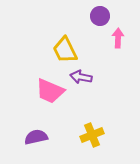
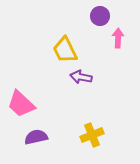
pink trapezoid: moved 29 px left, 13 px down; rotated 20 degrees clockwise
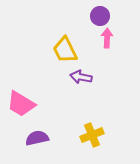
pink arrow: moved 11 px left
pink trapezoid: rotated 12 degrees counterclockwise
purple semicircle: moved 1 px right, 1 px down
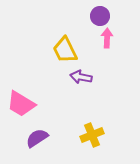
purple semicircle: rotated 20 degrees counterclockwise
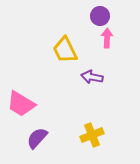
purple arrow: moved 11 px right
purple semicircle: rotated 15 degrees counterclockwise
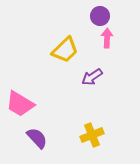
yellow trapezoid: rotated 108 degrees counterclockwise
purple arrow: rotated 45 degrees counterclockwise
pink trapezoid: moved 1 px left
purple semicircle: rotated 95 degrees clockwise
